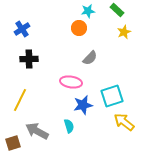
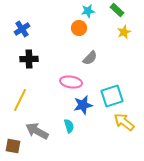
brown square: moved 3 px down; rotated 28 degrees clockwise
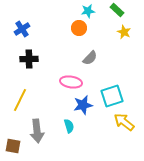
yellow star: rotated 24 degrees counterclockwise
gray arrow: rotated 125 degrees counterclockwise
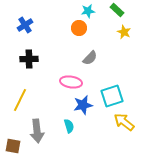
blue cross: moved 3 px right, 4 px up
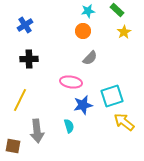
orange circle: moved 4 px right, 3 px down
yellow star: rotated 16 degrees clockwise
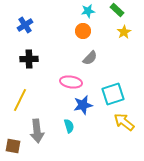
cyan square: moved 1 px right, 2 px up
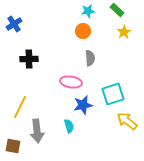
blue cross: moved 11 px left, 1 px up
gray semicircle: rotated 49 degrees counterclockwise
yellow line: moved 7 px down
yellow arrow: moved 3 px right, 1 px up
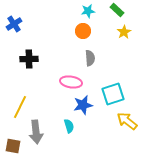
gray arrow: moved 1 px left, 1 px down
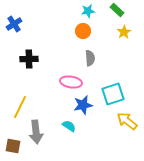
cyan semicircle: rotated 40 degrees counterclockwise
